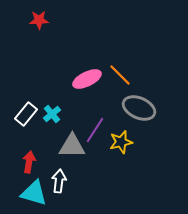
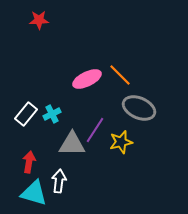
cyan cross: rotated 12 degrees clockwise
gray triangle: moved 2 px up
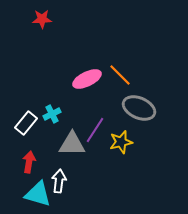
red star: moved 3 px right, 1 px up
white rectangle: moved 9 px down
cyan triangle: moved 4 px right, 1 px down
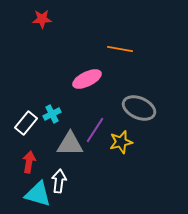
orange line: moved 26 px up; rotated 35 degrees counterclockwise
gray triangle: moved 2 px left
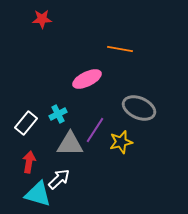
cyan cross: moved 6 px right
white arrow: moved 2 px up; rotated 40 degrees clockwise
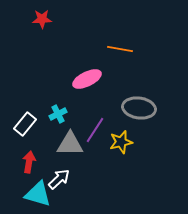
gray ellipse: rotated 16 degrees counterclockwise
white rectangle: moved 1 px left, 1 px down
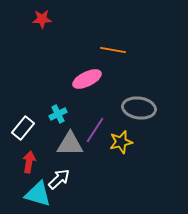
orange line: moved 7 px left, 1 px down
white rectangle: moved 2 px left, 4 px down
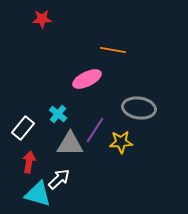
cyan cross: rotated 24 degrees counterclockwise
yellow star: rotated 10 degrees clockwise
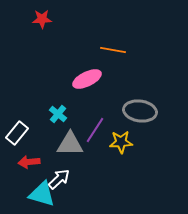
gray ellipse: moved 1 px right, 3 px down
white rectangle: moved 6 px left, 5 px down
red arrow: rotated 105 degrees counterclockwise
cyan triangle: moved 4 px right
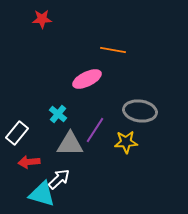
yellow star: moved 5 px right
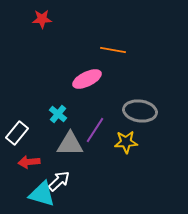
white arrow: moved 2 px down
